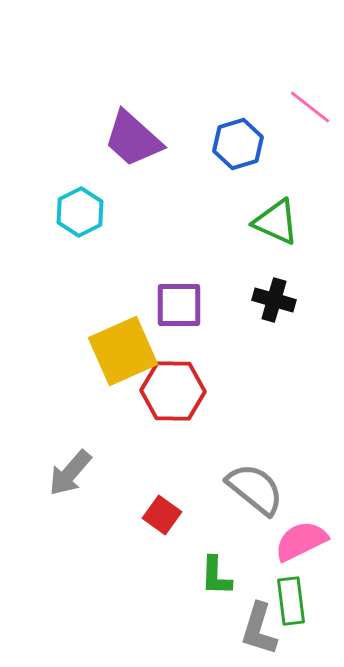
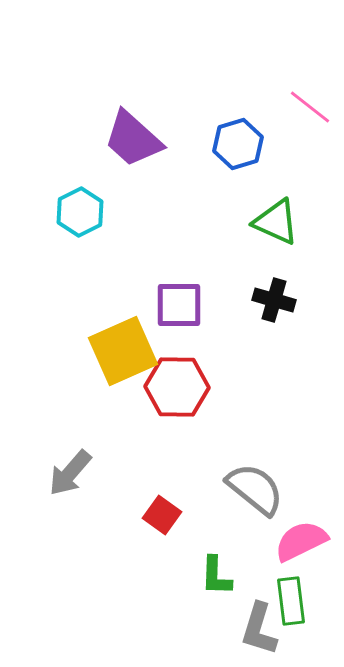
red hexagon: moved 4 px right, 4 px up
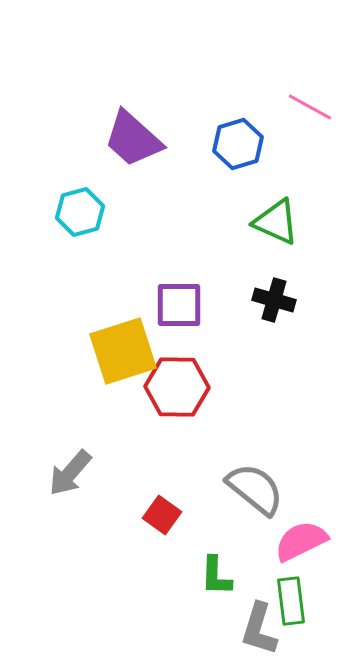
pink line: rotated 9 degrees counterclockwise
cyan hexagon: rotated 12 degrees clockwise
yellow square: rotated 6 degrees clockwise
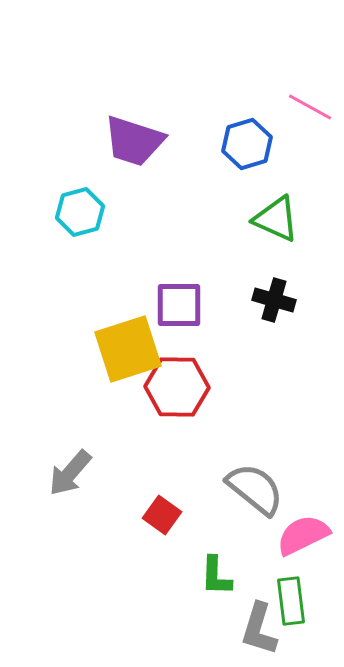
purple trapezoid: moved 1 px right, 2 px down; rotated 24 degrees counterclockwise
blue hexagon: moved 9 px right
green triangle: moved 3 px up
yellow square: moved 5 px right, 2 px up
pink semicircle: moved 2 px right, 6 px up
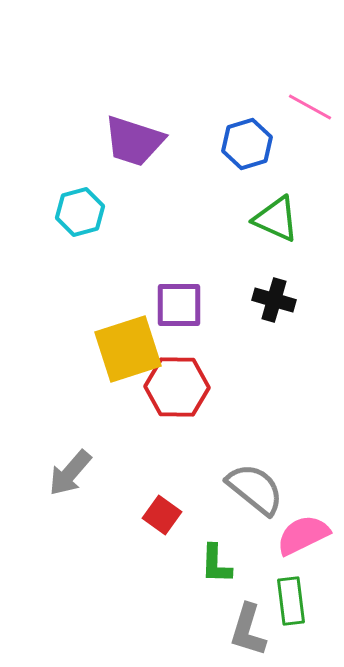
green L-shape: moved 12 px up
gray L-shape: moved 11 px left, 1 px down
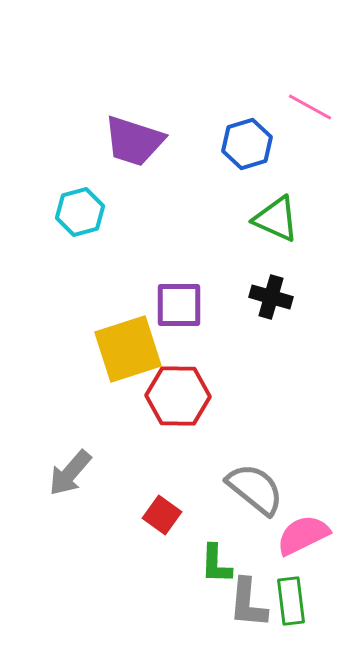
black cross: moved 3 px left, 3 px up
red hexagon: moved 1 px right, 9 px down
gray L-shape: moved 27 px up; rotated 12 degrees counterclockwise
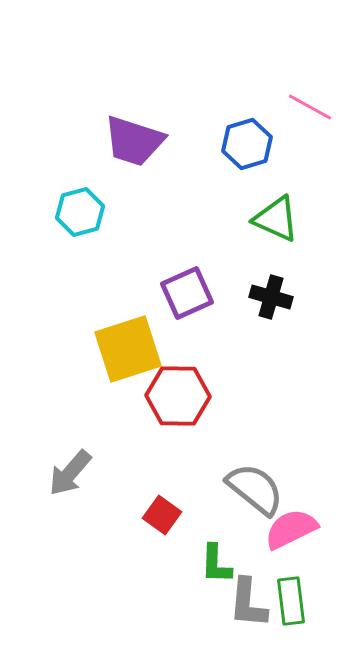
purple square: moved 8 px right, 12 px up; rotated 24 degrees counterclockwise
pink semicircle: moved 12 px left, 6 px up
